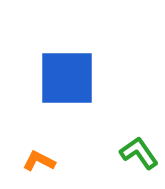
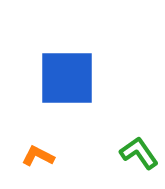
orange L-shape: moved 1 px left, 5 px up
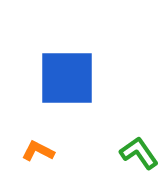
orange L-shape: moved 5 px up
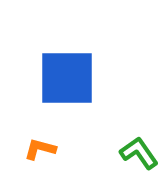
orange L-shape: moved 2 px right, 2 px up; rotated 12 degrees counterclockwise
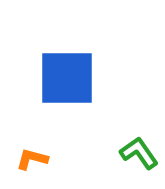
orange L-shape: moved 8 px left, 10 px down
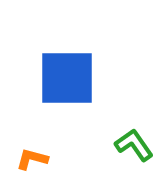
green L-shape: moved 5 px left, 8 px up
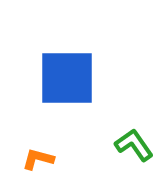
orange L-shape: moved 6 px right
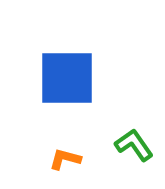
orange L-shape: moved 27 px right
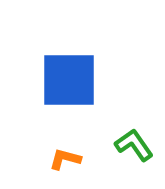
blue square: moved 2 px right, 2 px down
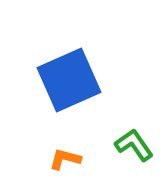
blue square: rotated 24 degrees counterclockwise
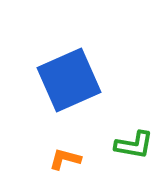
green L-shape: rotated 135 degrees clockwise
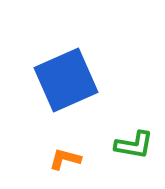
blue square: moved 3 px left
